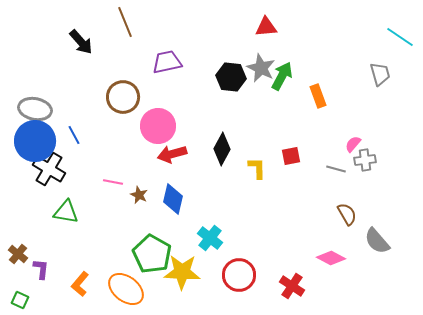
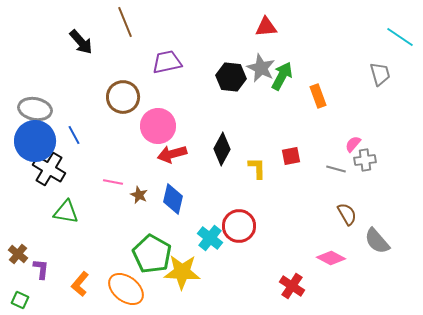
red circle: moved 49 px up
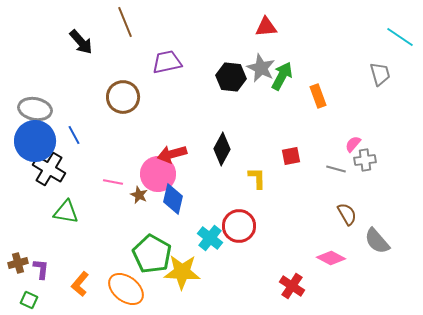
pink circle: moved 48 px down
yellow L-shape: moved 10 px down
brown cross: moved 9 px down; rotated 36 degrees clockwise
green square: moved 9 px right
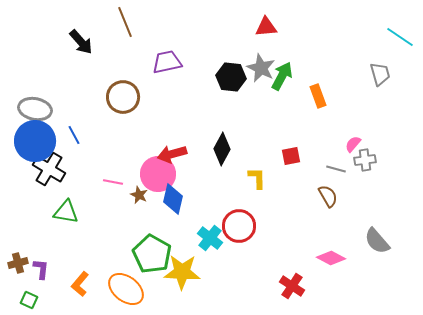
brown semicircle: moved 19 px left, 18 px up
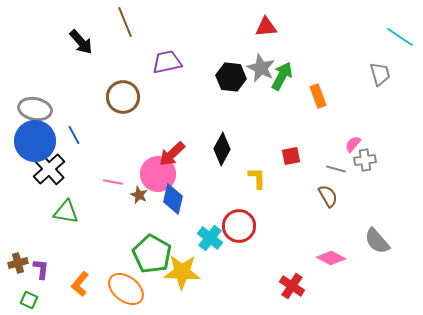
red arrow: rotated 28 degrees counterclockwise
black cross: rotated 16 degrees clockwise
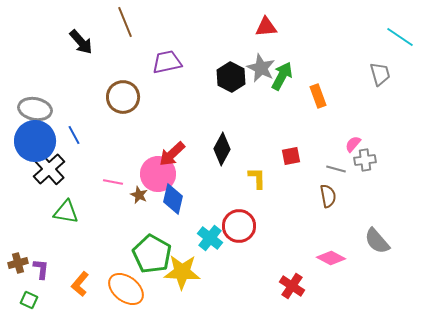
black hexagon: rotated 20 degrees clockwise
brown semicircle: rotated 20 degrees clockwise
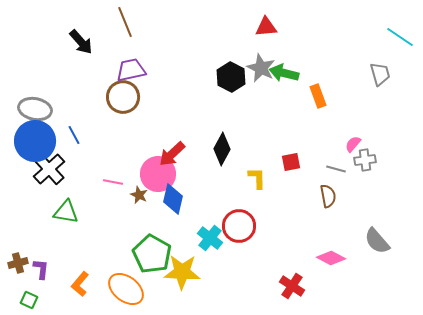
purple trapezoid: moved 36 px left, 8 px down
green arrow: moved 2 px right, 3 px up; rotated 104 degrees counterclockwise
red square: moved 6 px down
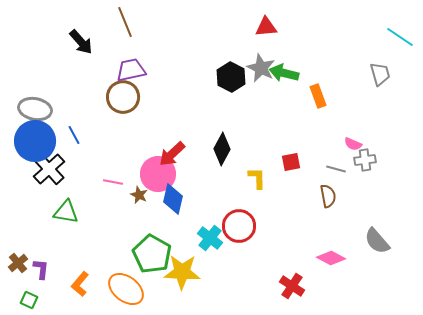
pink semicircle: rotated 108 degrees counterclockwise
brown cross: rotated 24 degrees counterclockwise
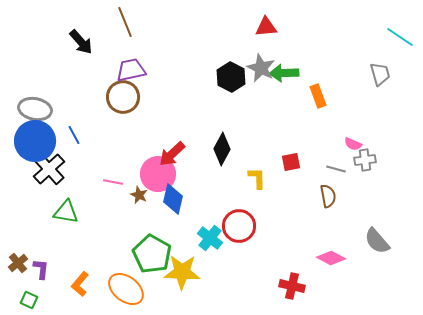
green arrow: rotated 16 degrees counterclockwise
red cross: rotated 20 degrees counterclockwise
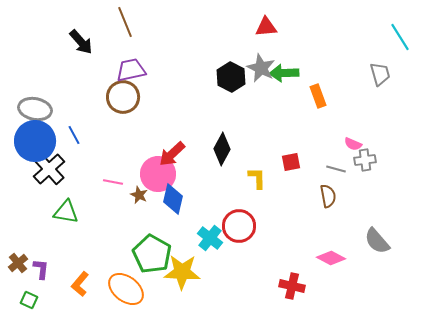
cyan line: rotated 24 degrees clockwise
